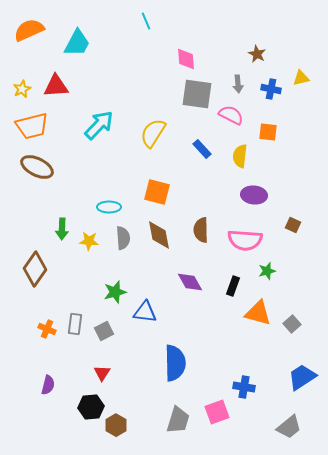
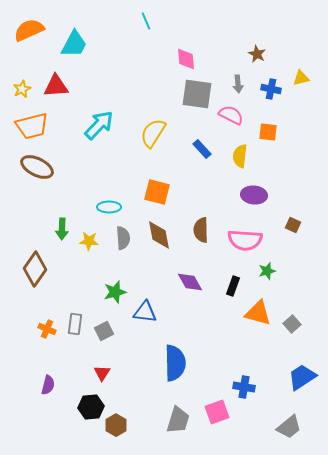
cyan trapezoid at (77, 43): moved 3 px left, 1 px down
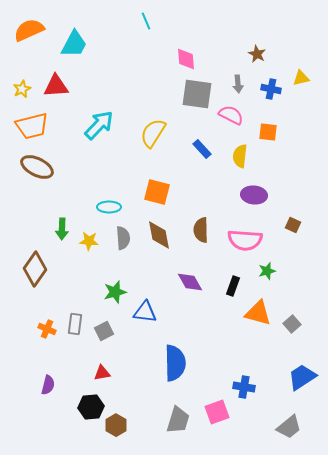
red triangle at (102, 373): rotated 48 degrees clockwise
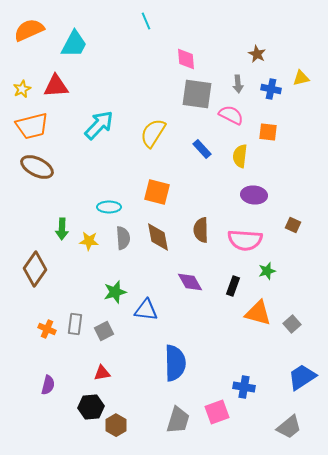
brown diamond at (159, 235): moved 1 px left, 2 px down
blue triangle at (145, 312): moved 1 px right, 2 px up
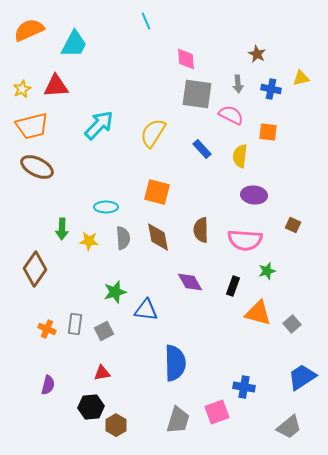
cyan ellipse at (109, 207): moved 3 px left
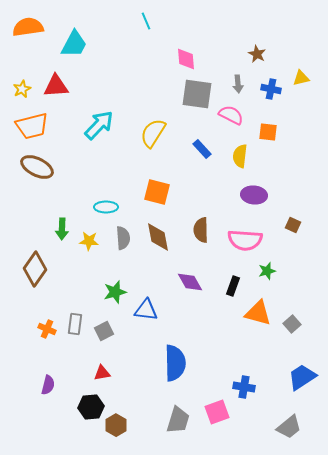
orange semicircle at (29, 30): moved 1 px left, 3 px up; rotated 16 degrees clockwise
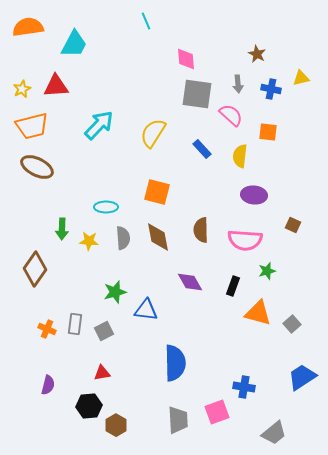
pink semicircle at (231, 115): rotated 15 degrees clockwise
black hexagon at (91, 407): moved 2 px left, 1 px up
gray trapezoid at (178, 420): rotated 20 degrees counterclockwise
gray trapezoid at (289, 427): moved 15 px left, 6 px down
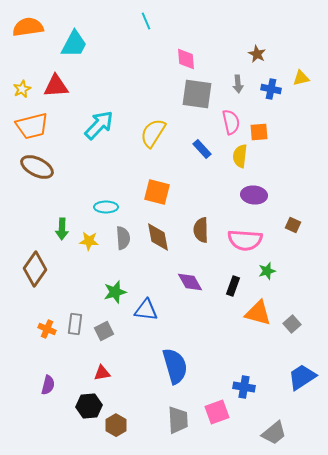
pink semicircle at (231, 115): moved 7 px down; rotated 35 degrees clockwise
orange square at (268, 132): moved 9 px left; rotated 12 degrees counterclockwise
blue semicircle at (175, 363): moved 3 px down; rotated 15 degrees counterclockwise
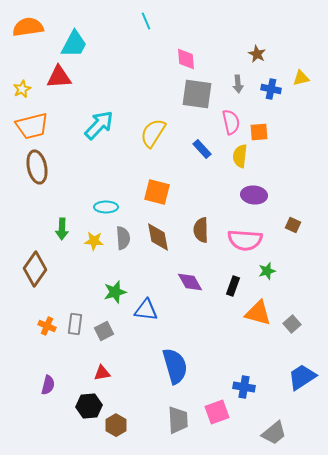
red triangle at (56, 86): moved 3 px right, 9 px up
brown ellipse at (37, 167): rotated 52 degrees clockwise
yellow star at (89, 241): moved 5 px right
orange cross at (47, 329): moved 3 px up
